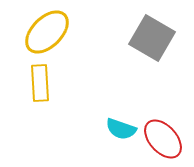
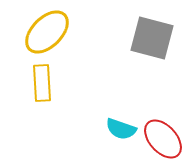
gray square: rotated 15 degrees counterclockwise
yellow rectangle: moved 2 px right
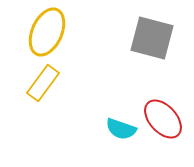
yellow ellipse: rotated 21 degrees counterclockwise
yellow rectangle: moved 1 px right; rotated 39 degrees clockwise
red ellipse: moved 20 px up
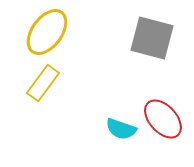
yellow ellipse: rotated 12 degrees clockwise
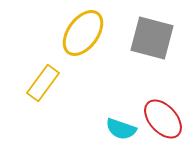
yellow ellipse: moved 36 px right, 1 px down
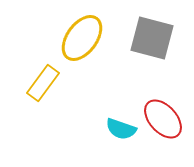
yellow ellipse: moved 1 px left, 5 px down
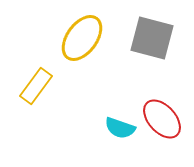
yellow rectangle: moved 7 px left, 3 px down
red ellipse: moved 1 px left
cyan semicircle: moved 1 px left, 1 px up
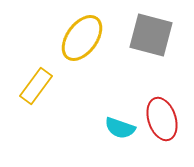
gray square: moved 1 px left, 3 px up
red ellipse: rotated 24 degrees clockwise
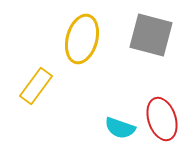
yellow ellipse: moved 1 px down; rotated 21 degrees counterclockwise
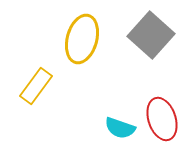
gray square: rotated 27 degrees clockwise
